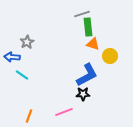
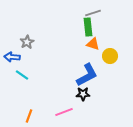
gray line: moved 11 px right, 1 px up
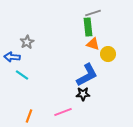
yellow circle: moved 2 px left, 2 px up
pink line: moved 1 px left
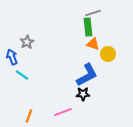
blue arrow: rotated 63 degrees clockwise
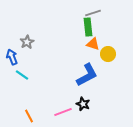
black star: moved 10 px down; rotated 24 degrees clockwise
orange line: rotated 48 degrees counterclockwise
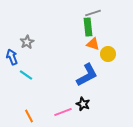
cyan line: moved 4 px right
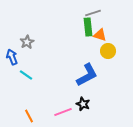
orange triangle: moved 7 px right, 9 px up
yellow circle: moved 3 px up
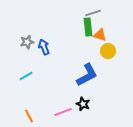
gray star: rotated 16 degrees clockwise
blue arrow: moved 32 px right, 10 px up
cyan line: moved 1 px down; rotated 64 degrees counterclockwise
